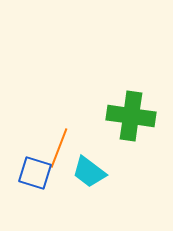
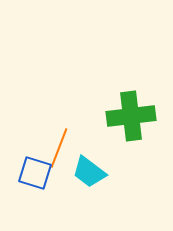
green cross: rotated 15 degrees counterclockwise
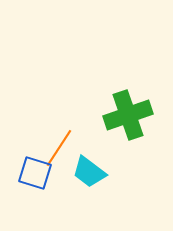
green cross: moved 3 px left, 1 px up; rotated 12 degrees counterclockwise
orange line: rotated 12 degrees clockwise
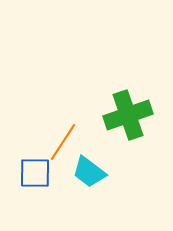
orange line: moved 4 px right, 6 px up
blue square: rotated 16 degrees counterclockwise
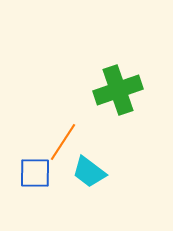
green cross: moved 10 px left, 25 px up
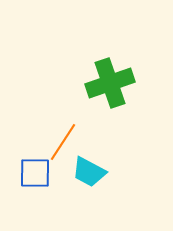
green cross: moved 8 px left, 7 px up
cyan trapezoid: rotated 9 degrees counterclockwise
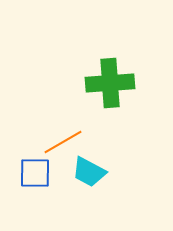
green cross: rotated 15 degrees clockwise
orange line: rotated 27 degrees clockwise
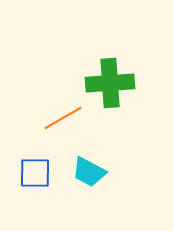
orange line: moved 24 px up
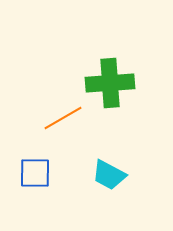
cyan trapezoid: moved 20 px right, 3 px down
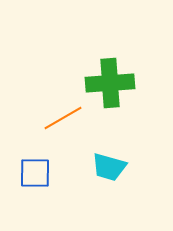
cyan trapezoid: moved 8 px up; rotated 12 degrees counterclockwise
